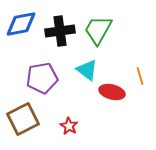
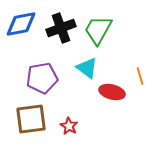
black cross: moved 1 px right, 3 px up; rotated 12 degrees counterclockwise
cyan triangle: moved 2 px up
brown square: moved 8 px right; rotated 20 degrees clockwise
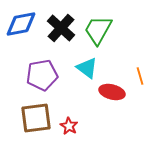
black cross: rotated 28 degrees counterclockwise
purple pentagon: moved 3 px up
brown square: moved 5 px right, 1 px up
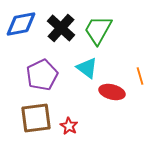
purple pentagon: rotated 16 degrees counterclockwise
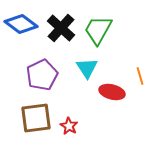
blue diamond: rotated 48 degrees clockwise
cyan triangle: rotated 20 degrees clockwise
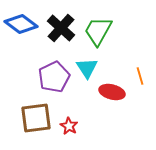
green trapezoid: moved 1 px down
purple pentagon: moved 12 px right, 2 px down
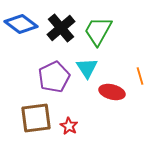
black cross: rotated 8 degrees clockwise
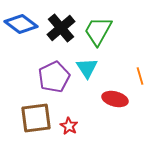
red ellipse: moved 3 px right, 7 px down
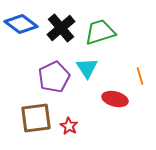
green trapezoid: moved 2 px right, 1 px down; rotated 44 degrees clockwise
